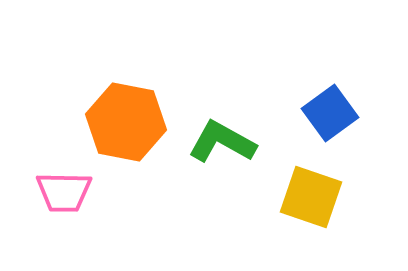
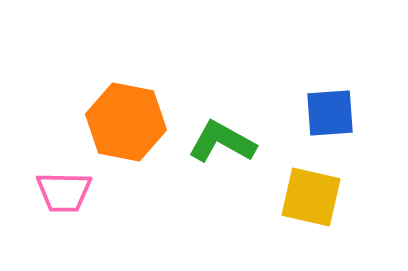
blue square: rotated 32 degrees clockwise
yellow square: rotated 6 degrees counterclockwise
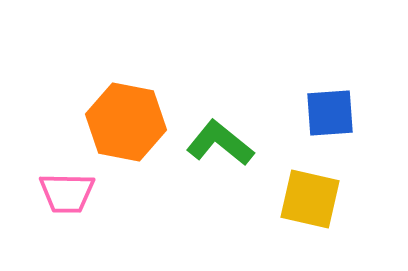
green L-shape: moved 2 px left, 1 px down; rotated 10 degrees clockwise
pink trapezoid: moved 3 px right, 1 px down
yellow square: moved 1 px left, 2 px down
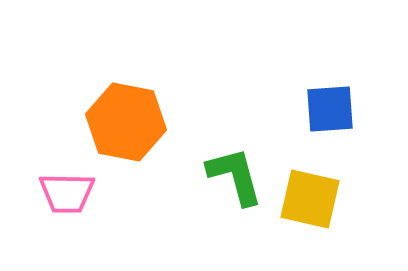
blue square: moved 4 px up
green L-shape: moved 15 px right, 33 px down; rotated 36 degrees clockwise
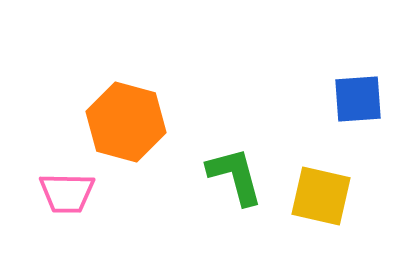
blue square: moved 28 px right, 10 px up
orange hexagon: rotated 4 degrees clockwise
yellow square: moved 11 px right, 3 px up
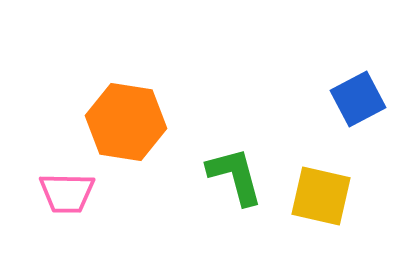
blue square: rotated 24 degrees counterclockwise
orange hexagon: rotated 6 degrees counterclockwise
